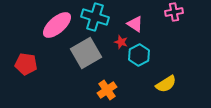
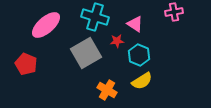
pink ellipse: moved 11 px left
red star: moved 4 px left, 1 px up; rotated 24 degrees counterclockwise
cyan hexagon: rotated 10 degrees counterclockwise
red pentagon: rotated 15 degrees clockwise
yellow semicircle: moved 24 px left, 3 px up
orange cross: rotated 24 degrees counterclockwise
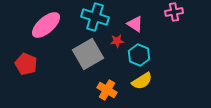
gray square: moved 2 px right, 1 px down
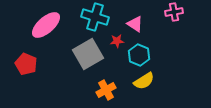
yellow semicircle: moved 2 px right
orange cross: moved 1 px left; rotated 30 degrees clockwise
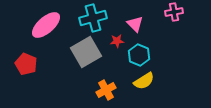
cyan cross: moved 2 px left, 1 px down; rotated 32 degrees counterclockwise
pink triangle: rotated 12 degrees clockwise
gray square: moved 2 px left, 2 px up
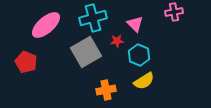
red pentagon: moved 2 px up
orange cross: rotated 18 degrees clockwise
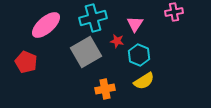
pink triangle: rotated 18 degrees clockwise
red star: rotated 16 degrees clockwise
orange cross: moved 1 px left, 1 px up
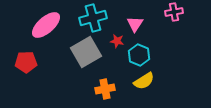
red pentagon: rotated 25 degrees counterclockwise
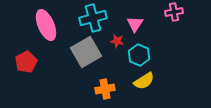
pink ellipse: rotated 72 degrees counterclockwise
red pentagon: rotated 25 degrees counterclockwise
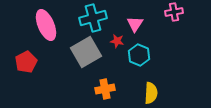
yellow semicircle: moved 7 px right, 12 px down; rotated 55 degrees counterclockwise
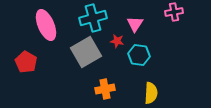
cyan hexagon: rotated 15 degrees counterclockwise
red pentagon: rotated 15 degrees counterclockwise
